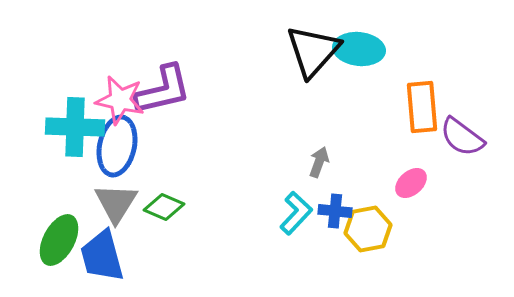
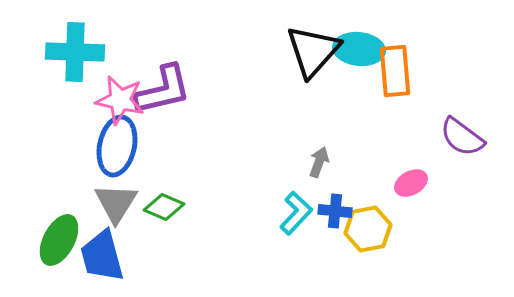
orange rectangle: moved 27 px left, 36 px up
cyan cross: moved 75 px up
pink ellipse: rotated 12 degrees clockwise
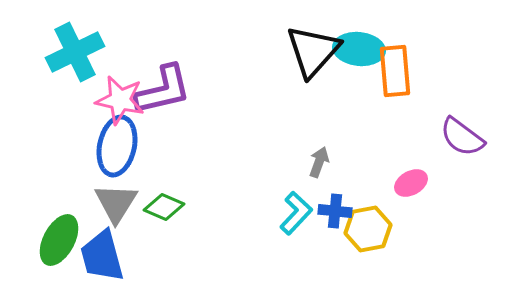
cyan cross: rotated 28 degrees counterclockwise
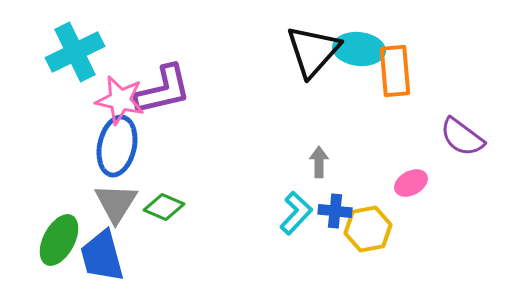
gray arrow: rotated 20 degrees counterclockwise
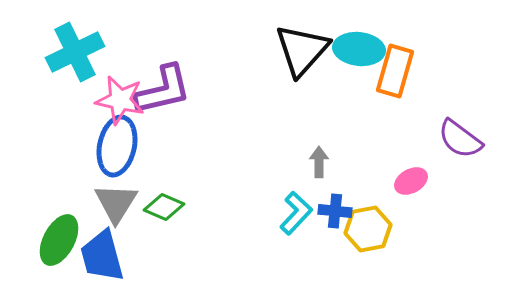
black triangle: moved 11 px left, 1 px up
orange rectangle: rotated 21 degrees clockwise
purple semicircle: moved 2 px left, 2 px down
pink ellipse: moved 2 px up
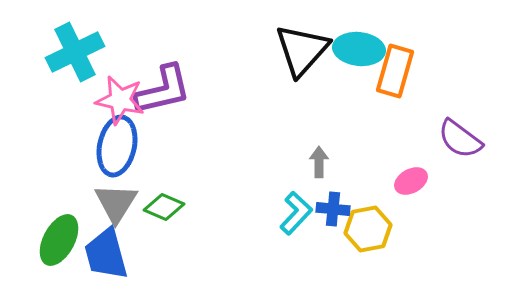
blue cross: moved 2 px left, 2 px up
blue trapezoid: moved 4 px right, 2 px up
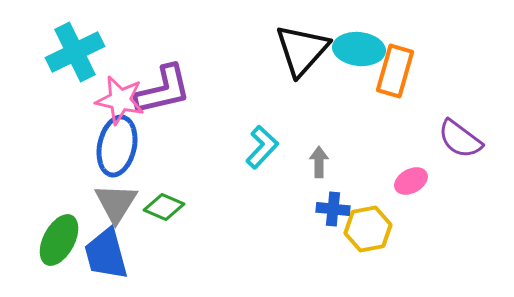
cyan L-shape: moved 34 px left, 66 px up
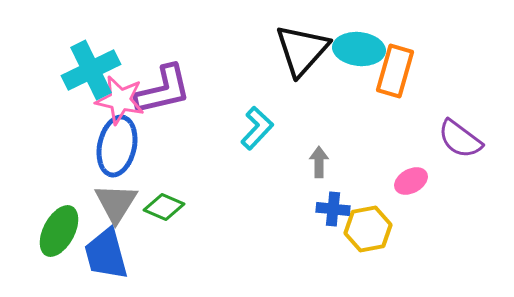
cyan cross: moved 16 px right, 18 px down
cyan L-shape: moved 5 px left, 19 px up
green ellipse: moved 9 px up
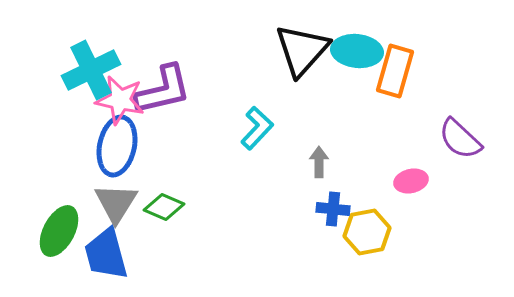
cyan ellipse: moved 2 px left, 2 px down
purple semicircle: rotated 6 degrees clockwise
pink ellipse: rotated 16 degrees clockwise
yellow hexagon: moved 1 px left, 3 px down
